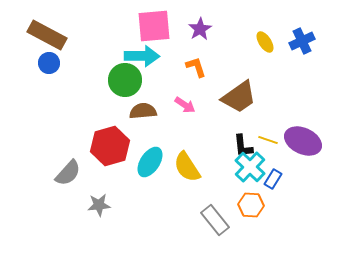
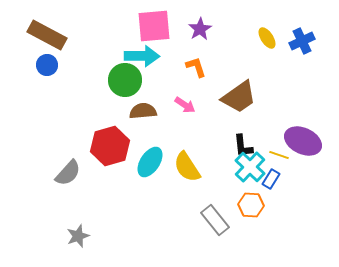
yellow ellipse: moved 2 px right, 4 px up
blue circle: moved 2 px left, 2 px down
yellow line: moved 11 px right, 15 px down
blue rectangle: moved 2 px left
gray star: moved 21 px left, 31 px down; rotated 15 degrees counterclockwise
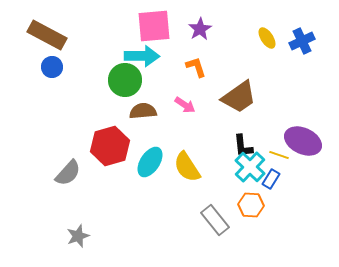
blue circle: moved 5 px right, 2 px down
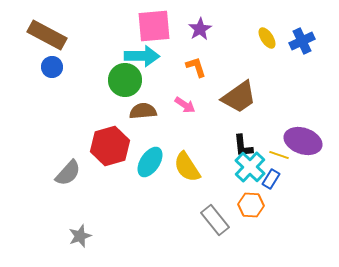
purple ellipse: rotated 6 degrees counterclockwise
gray star: moved 2 px right
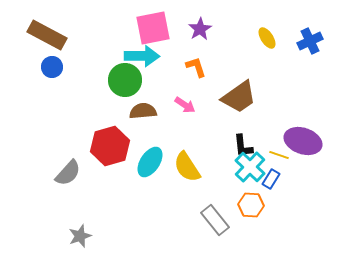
pink square: moved 1 px left, 2 px down; rotated 6 degrees counterclockwise
blue cross: moved 8 px right
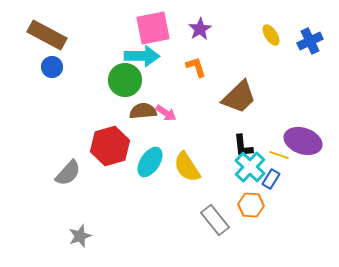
yellow ellipse: moved 4 px right, 3 px up
brown trapezoid: rotated 9 degrees counterclockwise
pink arrow: moved 19 px left, 8 px down
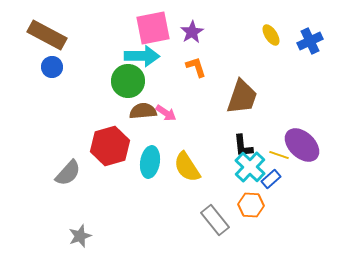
purple star: moved 8 px left, 3 px down
green circle: moved 3 px right, 1 px down
brown trapezoid: moved 3 px right; rotated 27 degrees counterclockwise
purple ellipse: moved 1 px left, 4 px down; rotated 24 degrees clockwise
cyan ellipse: rotated 24 degrees counterclockwise
blue rectangle: rotated 18 degrees clockwise
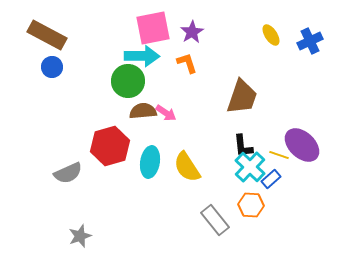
orange L-shape: moved 9 px left, 4 px up
gray semicircle: rotated 24 degrees clockwise
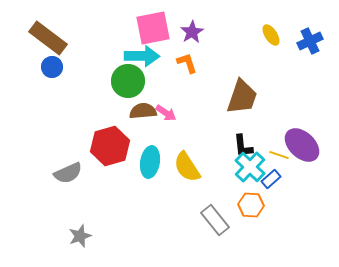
brown rectangle: moved 1 px right, 3 px down; rotated 9 degrees clockwise
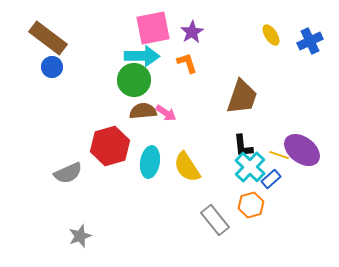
green circle: moved 6 px right, 1 px up
purple ellipse: moved 5 px down; rotated 6 degrees counterclockwise
orange hexagon: rotated 20 degrees counterclockwise
